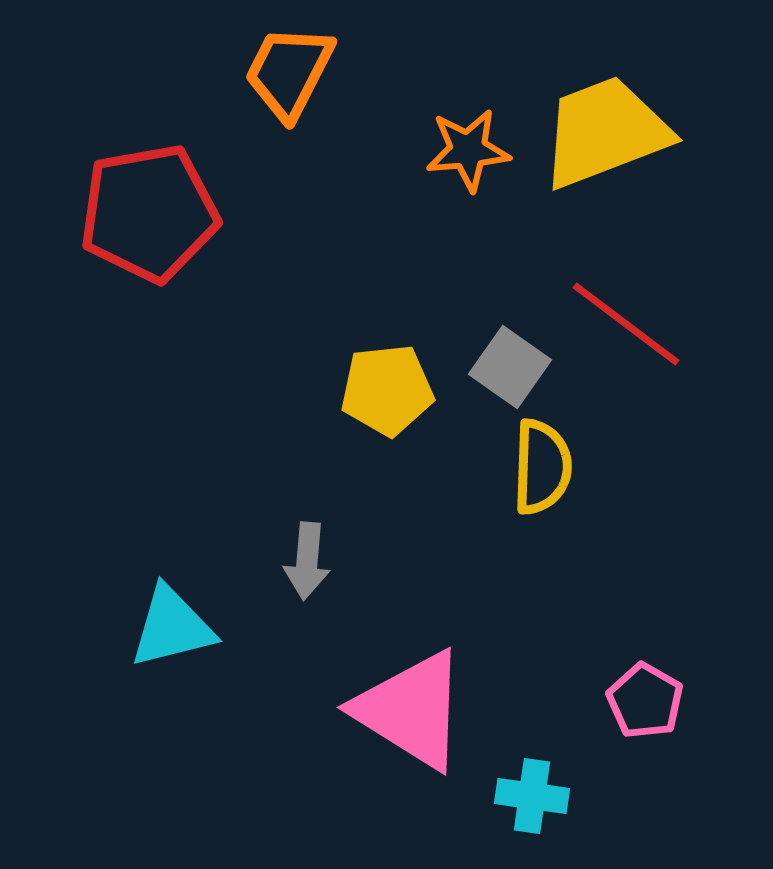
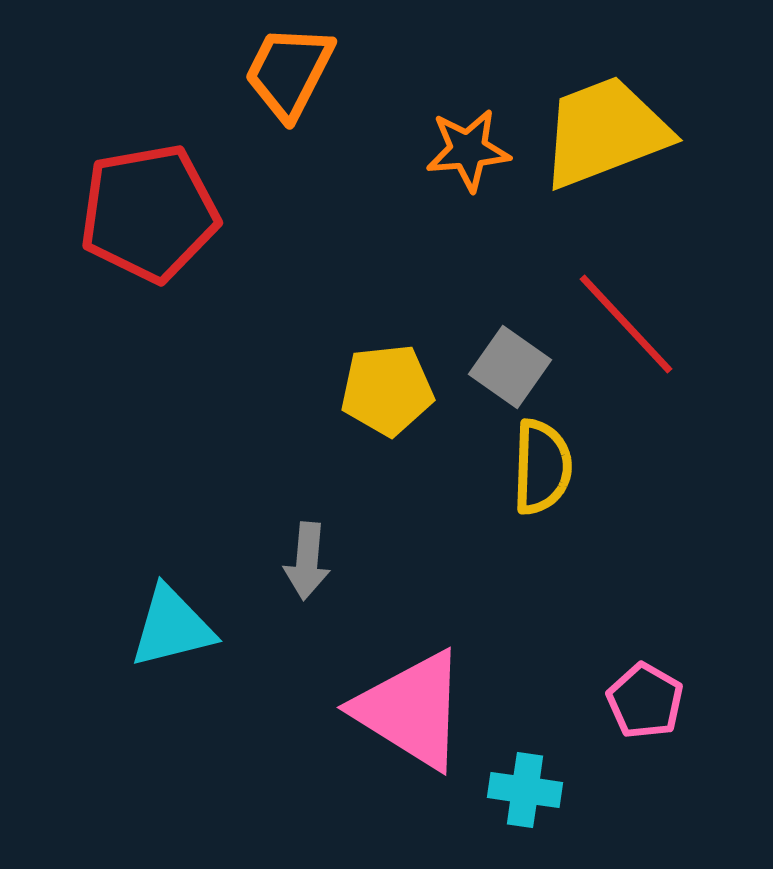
red line: rotated 10 degrees clockwise
cyan cross: moved 7 px left, 6 px up
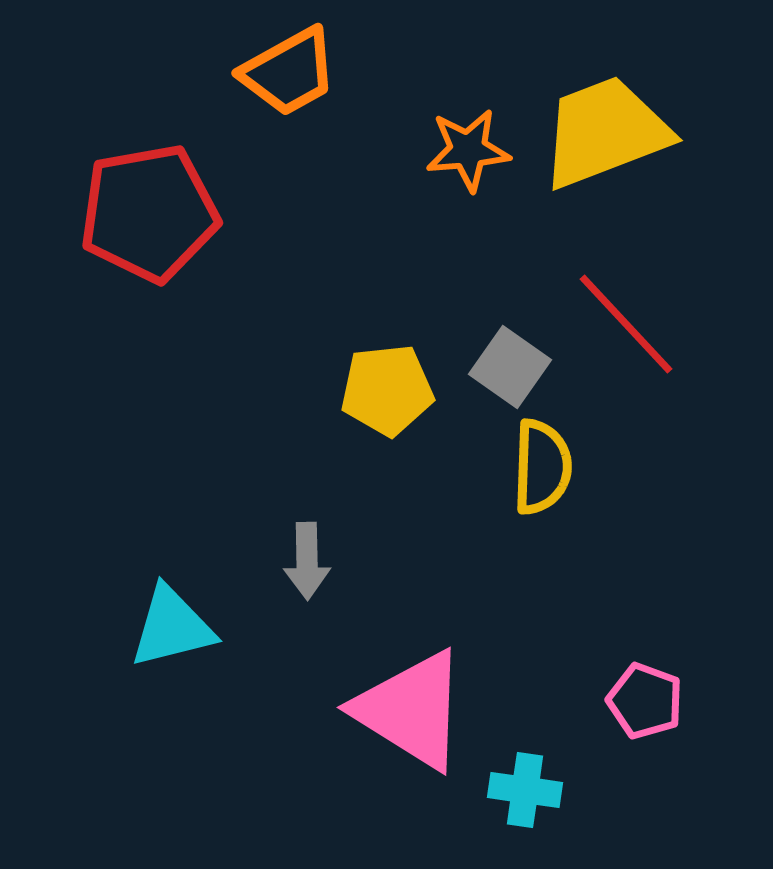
orange trapezoid: rotated 146 degrees counterclockwise
gray arrow: rotated 6 degrees counterclockwise
pink pentagon: rotated 10 degrees counterclockwise
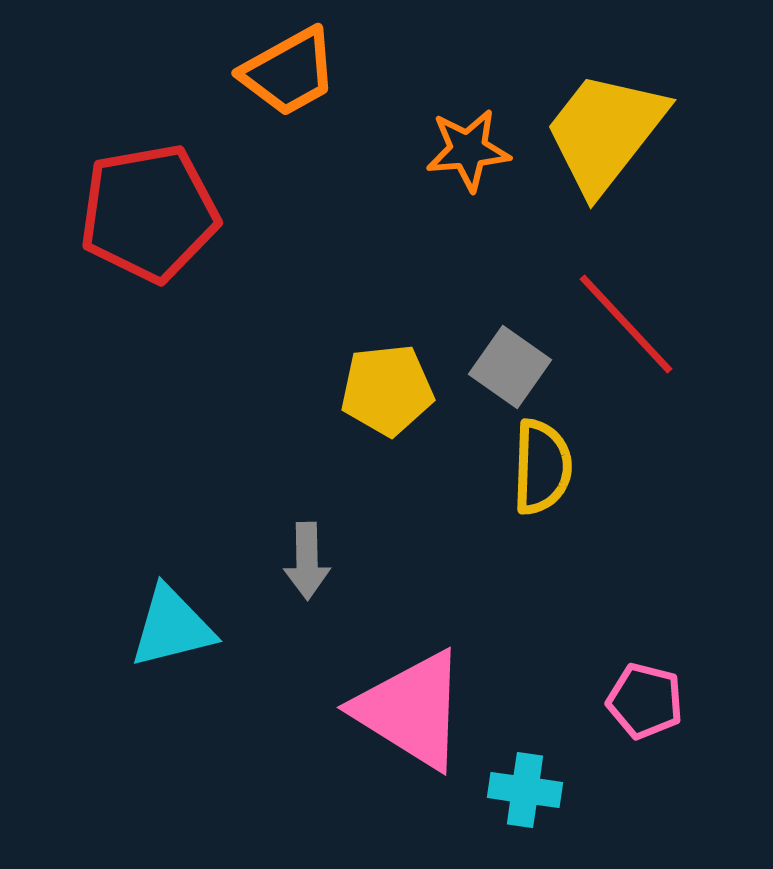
yellow trapezoid: rotated 31 degrees counterclockwise
pink pentagon: rotated 6 degrees counterclockwise
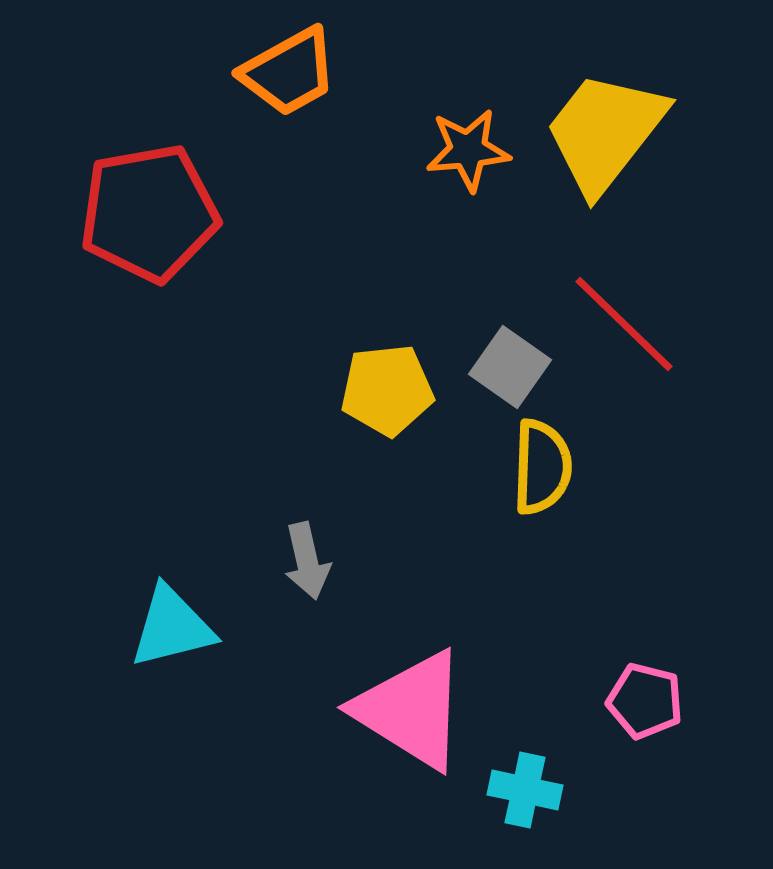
red line: moved 2 px left; rotated 3 degrees counterclockwise
gray arrow: rotated 12 degrees counterclockwise
cyan cross: rotated 4 degrees clockwise
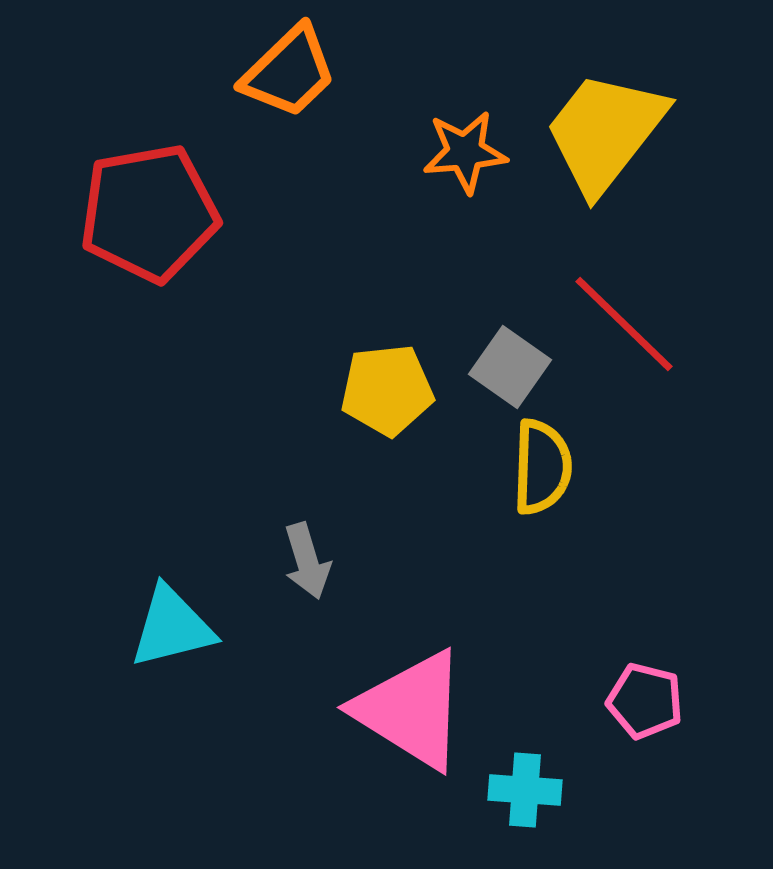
orange trapezoid: rotated 15 degrees counterclockwise
orange star: moved 3 px left, 2 px down
gray arrow: rotated 4 degrees counterclockwise
cyan cross: rotated 8 degrees counterclockwise
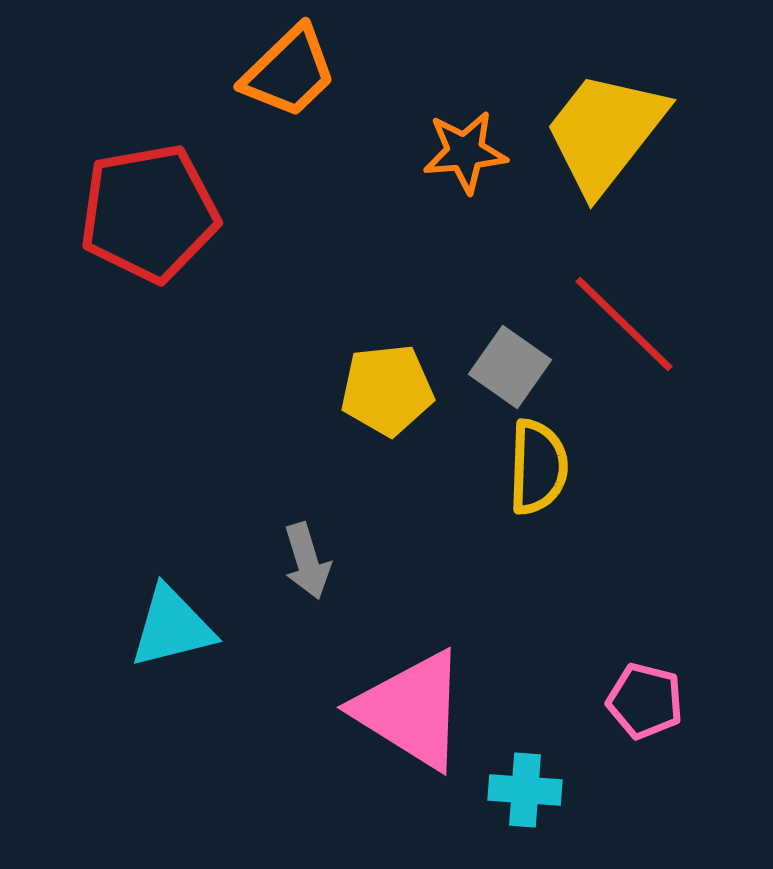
yellow semicircle: moved 4 px left
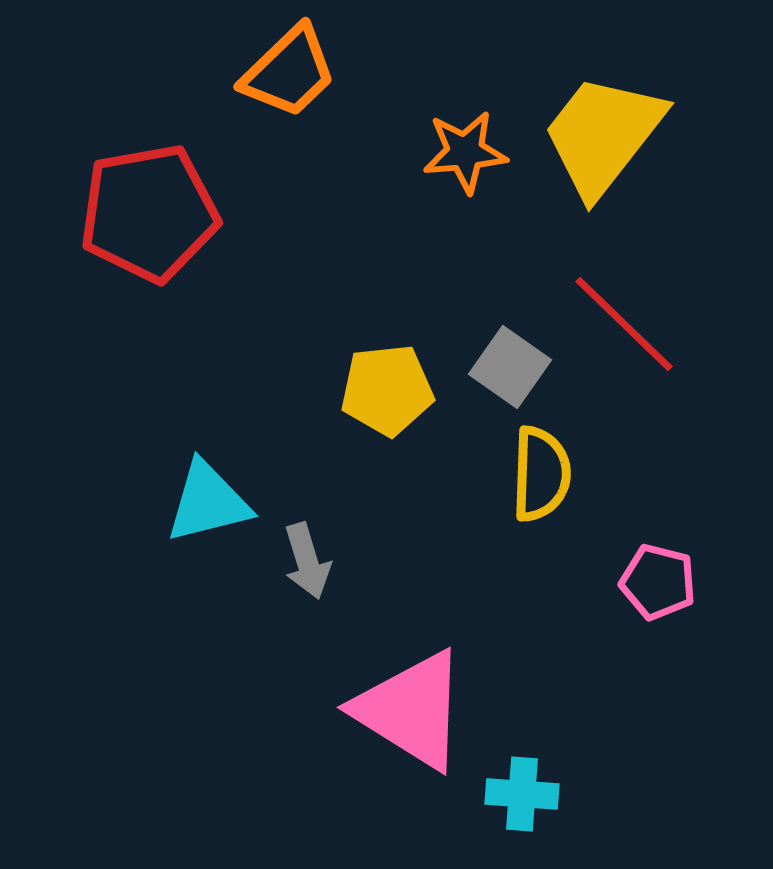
yellow trapezoid: moved 2 px left, 3 px down
yellow semicircle: moved 3 px right, 7 px down
cyan triangle: moved 36 px right, 125 px up
pink pentagon: moved 13 px right, 119 px up
cyan cross: moved 3 px left, 4 px down
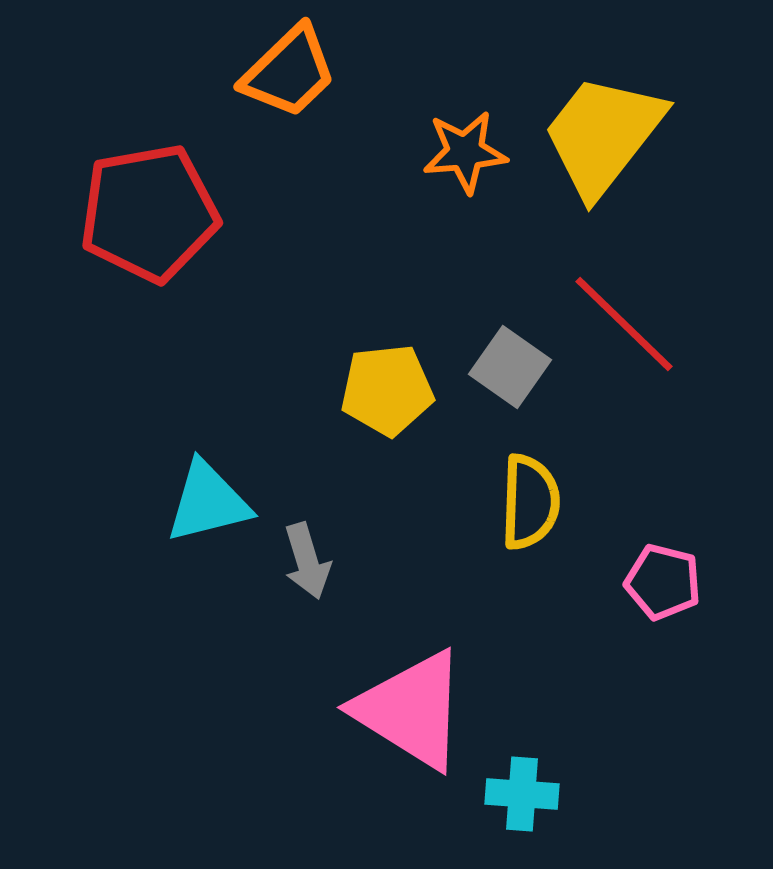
yellow semicircle: moved 11 px left, 28 px down
pink pentagon: moved 5 px right
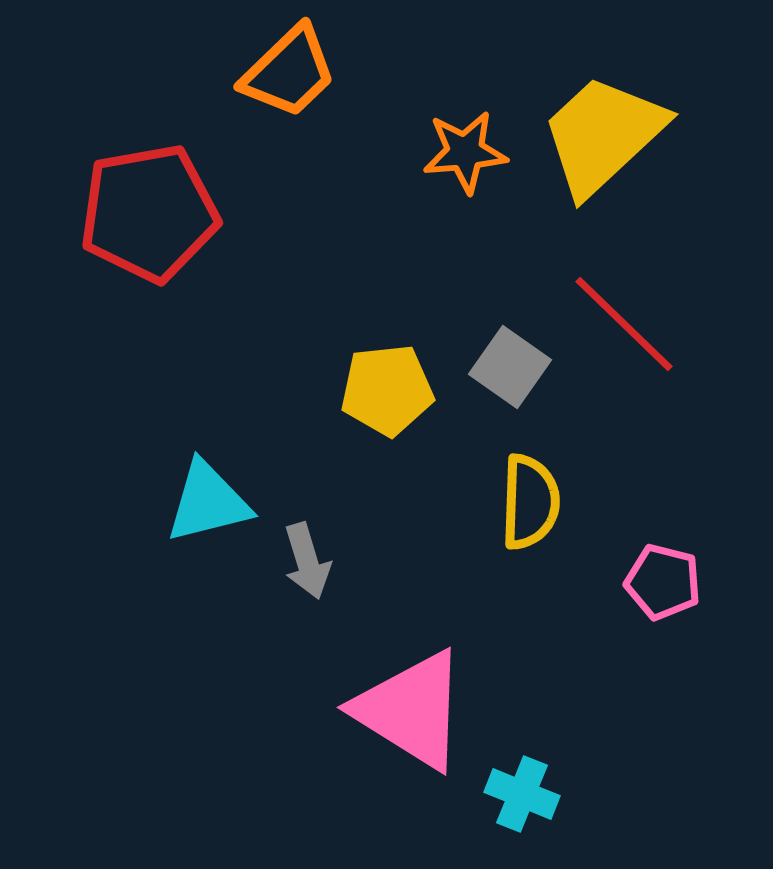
yellow trapezoid: rotated 9 degrees clockwise
cyan cross: rotated 18 degrees clockwise
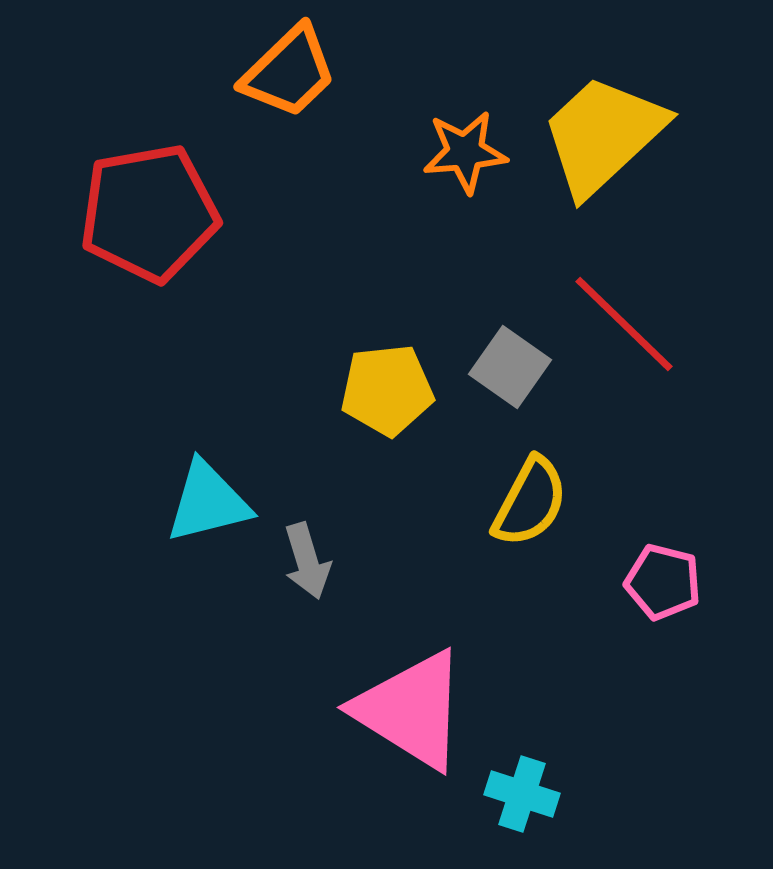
yellow semicircle: rotated 26 degrees clockwise
cyan cross: rotated 4 degrees counterclockwise
